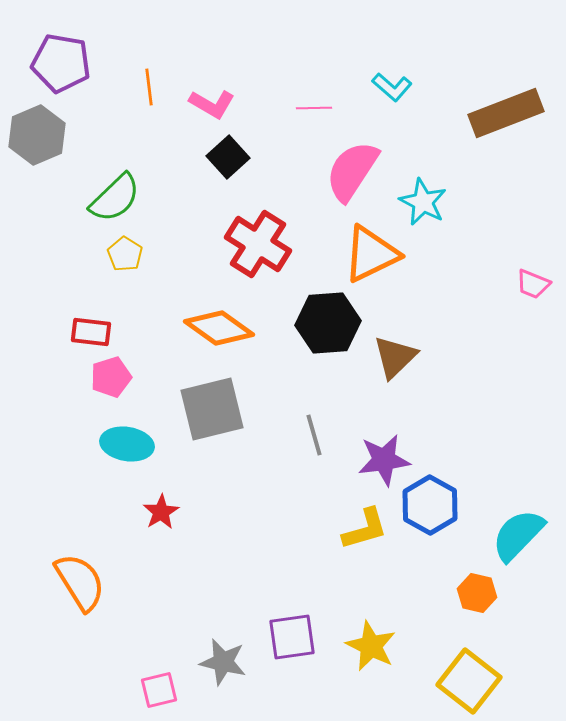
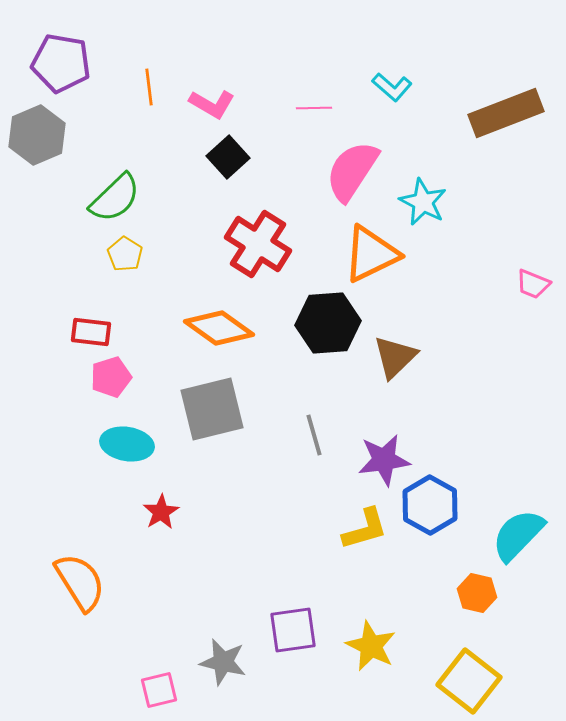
purple square: moved 1 px right, 7 px up
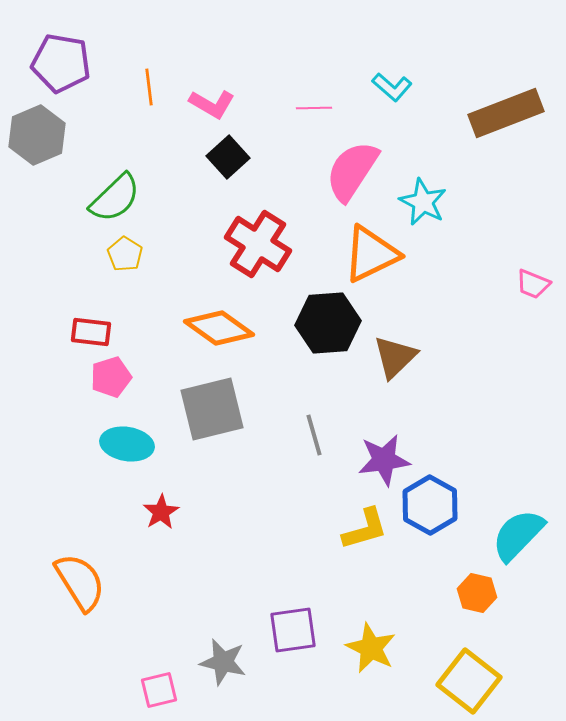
yellow star: moved 2 px down
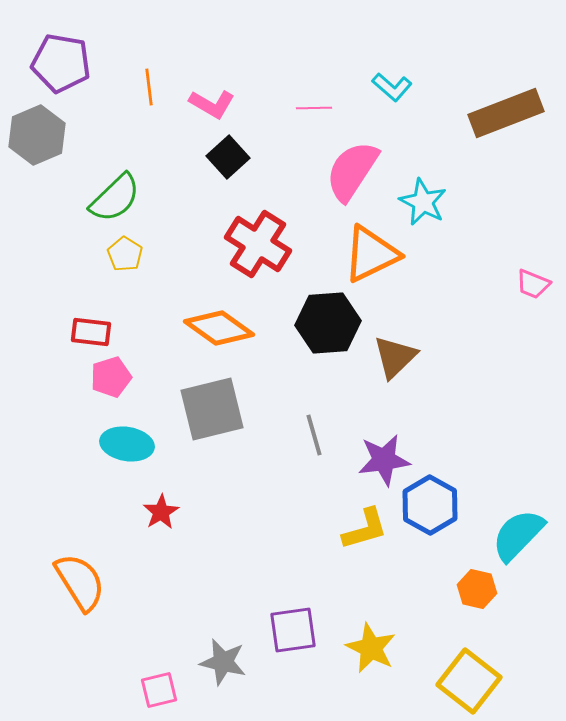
orange hexagon: moved 4 px up
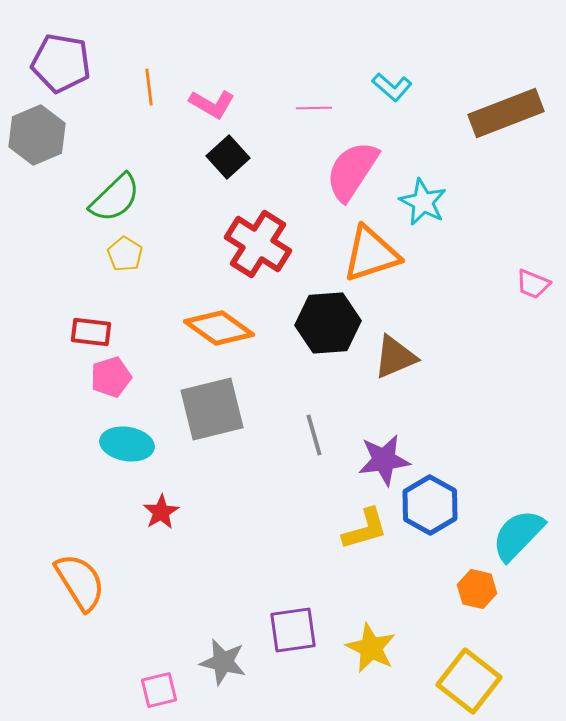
orange triangle: rotated 8 degrees clockwise
brown triangle: rotated 21 degrees clockwise
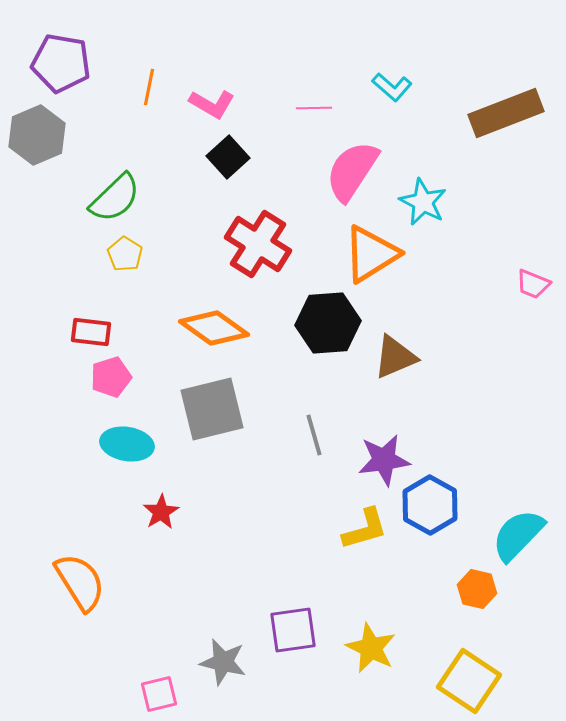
orange line: rotated 18 degrees clockwise
orange triangle: rotated 14 degrees counterclockwise
orange diamond: moved 5 px left
yellow square: rotated 4 degrees counterclockwise
pink square: moved 4 px down
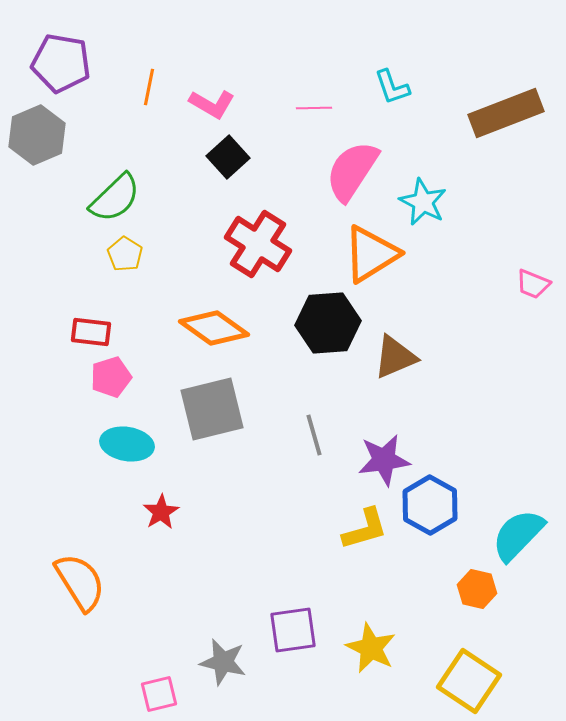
cyan L-shape: rotated 30 degrees clockwise
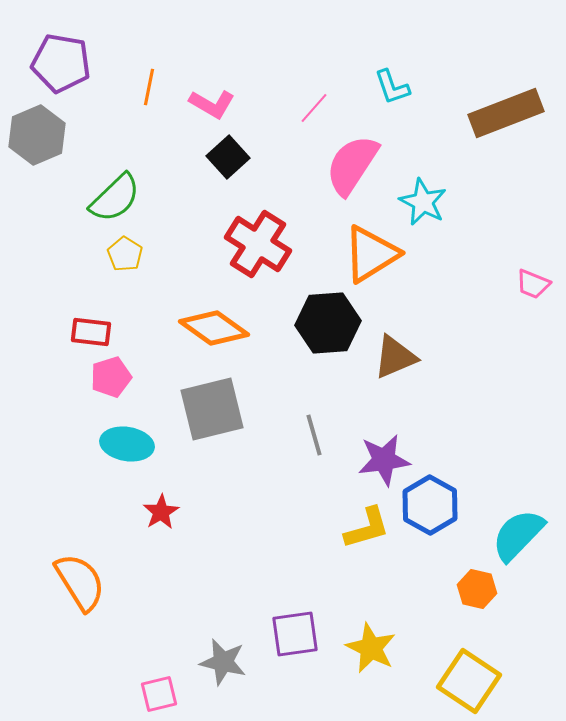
pink line: rotated 48 degrees counterclockwise
pink semicircle: moved 6 px up
yellow L-shape: moved 2 px right, 1 px up
purple square: moved 2 px right, 4 px down
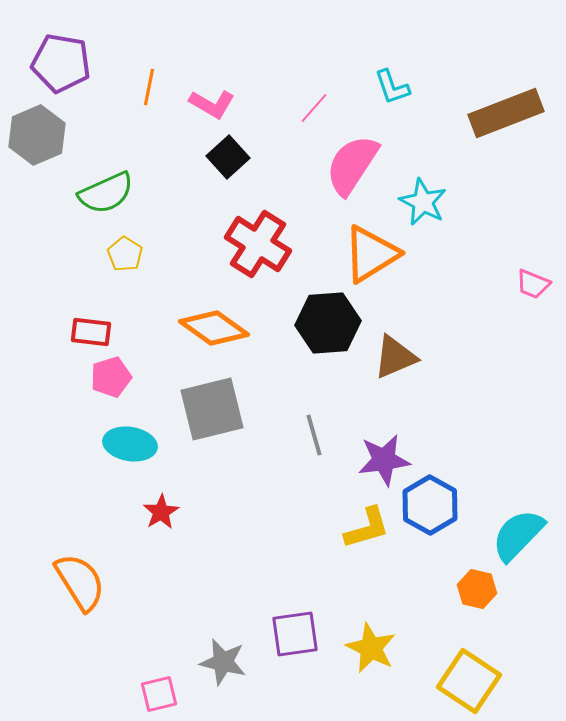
green semicircle: moved 9 px left, 5 px up; rotated 20 degrees clockwise
cyan ellipse: moved 3 px right
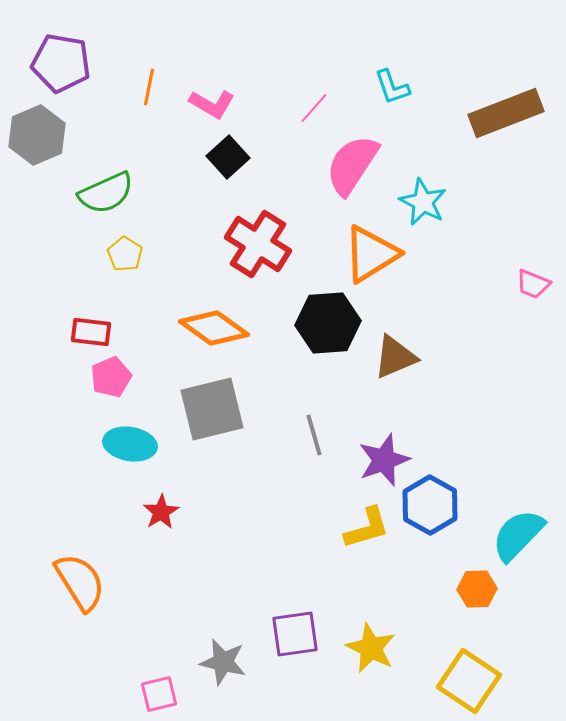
pink pentagon: rotated 6 degrees counterclockwise
purple star: rotated 12 degrees counterclockwise
orange hexagon: rotated 15 degrees counterclockwise
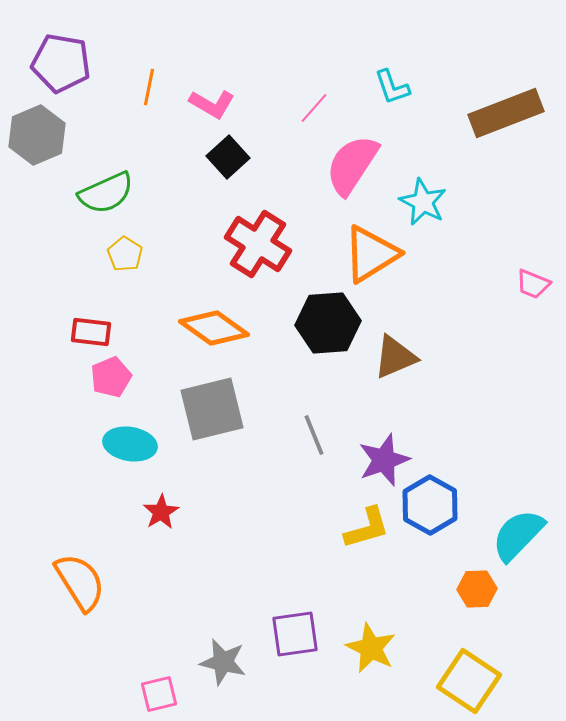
gray line: rotated 6 degrees counterclockwise
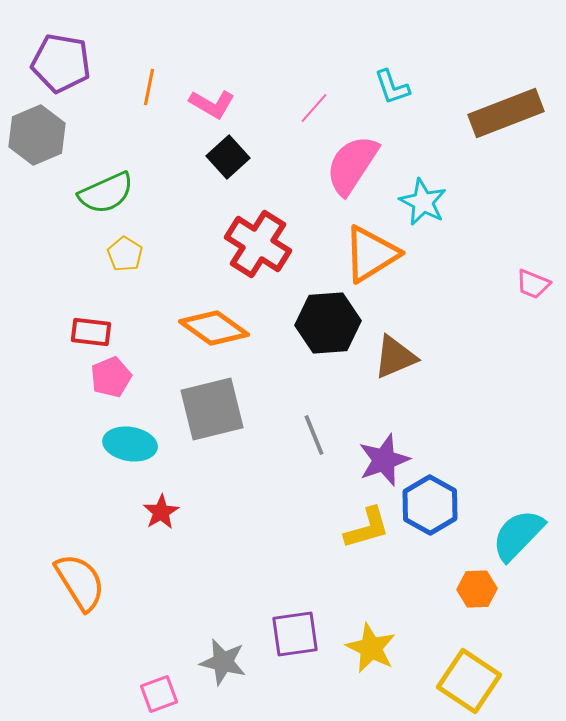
pink square: rotated 6 degrees counterclockwise
